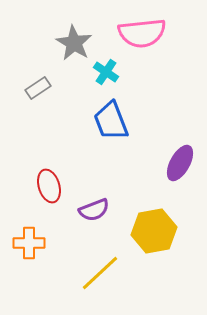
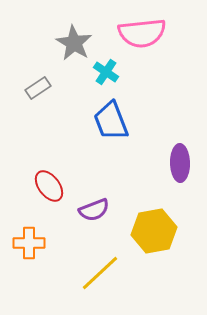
purple ellipse: rotated 30 degrees counterclockwise
red ellipse: rotated 20 degrees counterclockwise
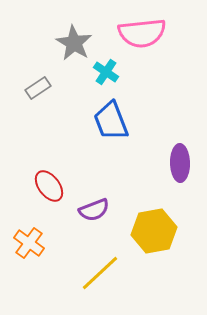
orange cross: rotated 36 degrees clockwise
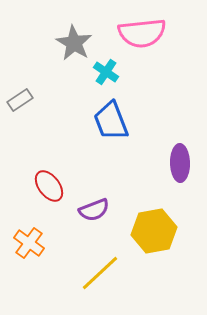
gray rectangle: moved 18 px left, 12 px down
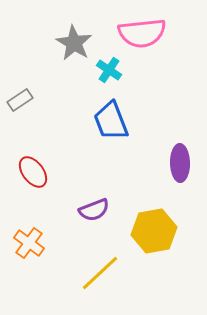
cyan cross: moved 3 px right, 2 px up
red ellipse: moved 16 px left, 14 px up
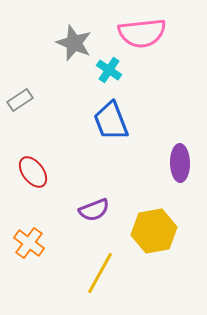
gray star: rotated 9 degrees counterclockwise
yellow line: rotated 18 degrees counterclockwise
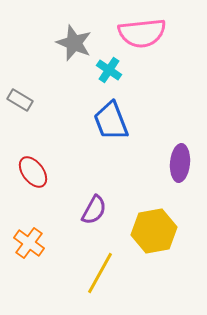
gray rectangle: rotated 65 degrees clockwise
purple ellipse: rotated 6 degrees clockwise
purple semicircle: rotated 40 degrees counterclockwise
